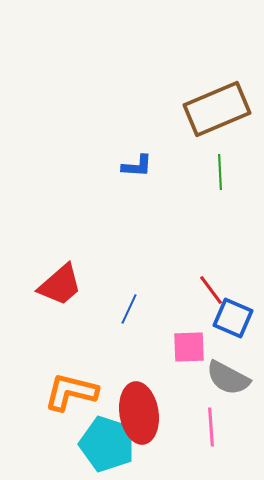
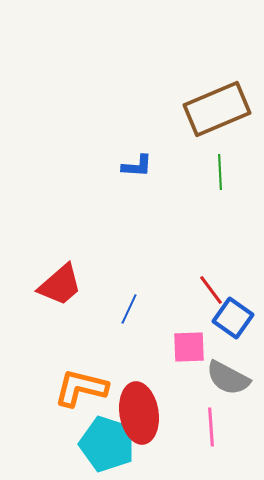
blue square: rotated 12 degrees clockwise
orange L-shape: moved 10 px right, 4 px up
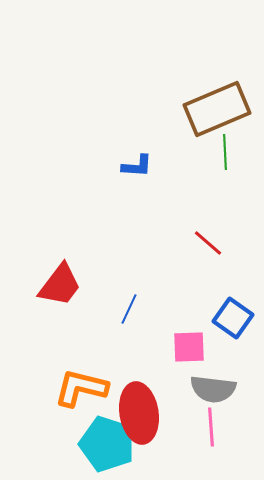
green line: moved 5 px right, 20 px up
red trapezoid: rotated 12 degrees counterclockwise
red line: moved 3 px left, 47 px up; rotated 12 degrees counterclockwise
gray semicircle: moved 15 px left, 11 px down; rotated 21 degrees counterclockwise
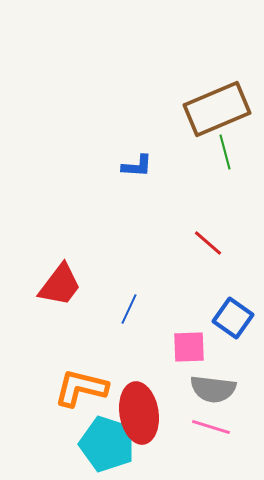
green line: rotated 12 degrees counterclockwise
pink line: rotated 69 degrees counterclockwise
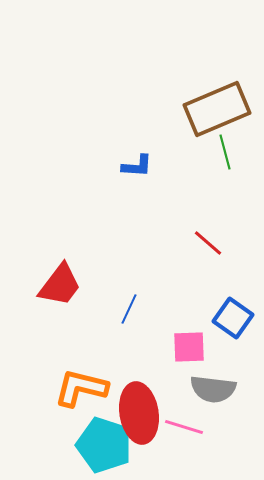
pink line: moved 27 px left
cyan pentagon: moved 3 px left, 1 px down
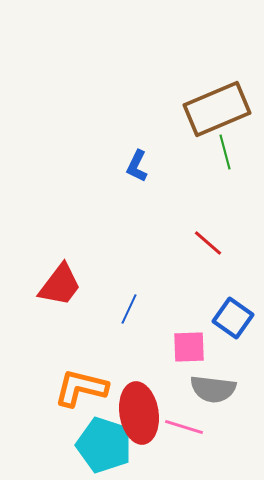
blue L-shape: rotated 112 degrees clockwise
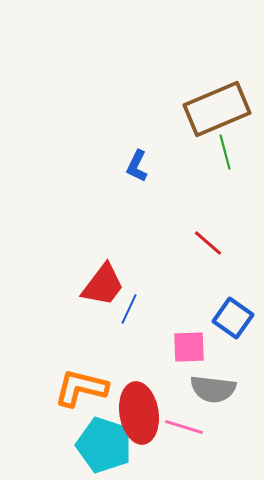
red trapezoid: moved 43 px right
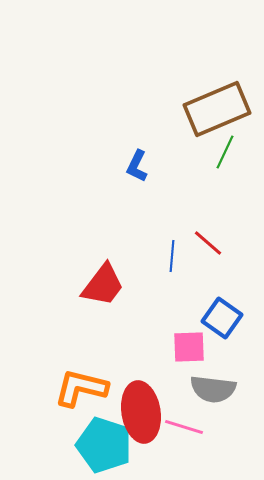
green line: rotated 40 degrees clockwise
blue line: moved 43 px right, 53 px up; rotated 20 degrees counterclockwise
blue square: moved 11 px left
red ellipse: moved 2 px right, 1 px up
